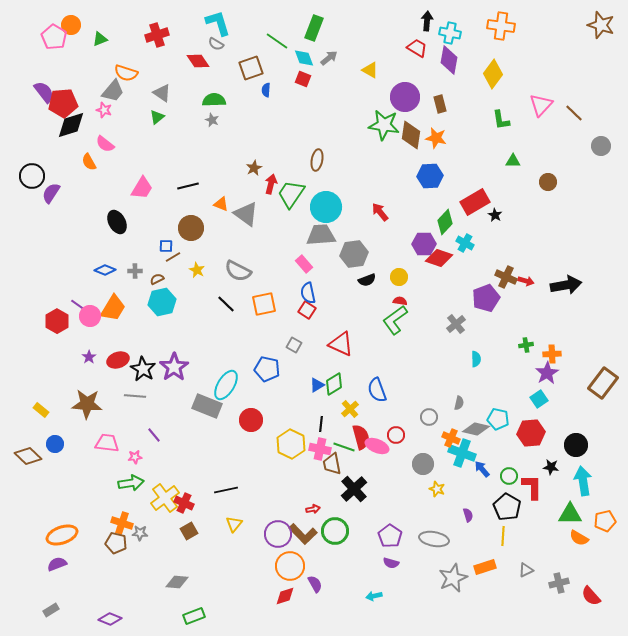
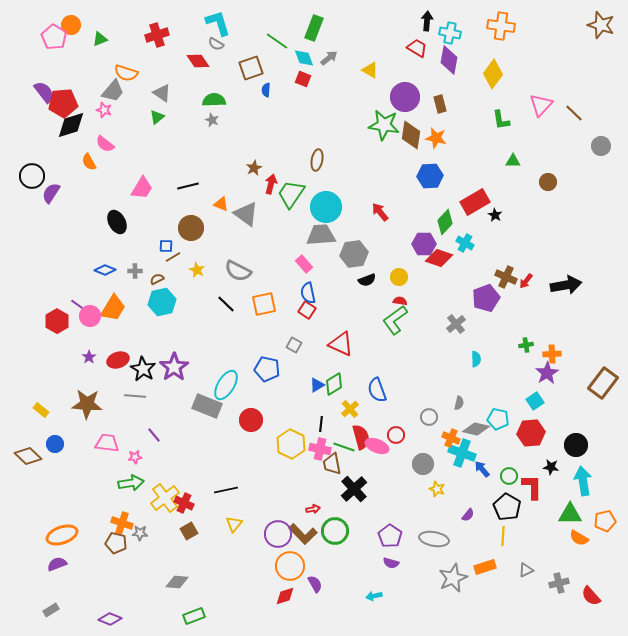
red arrow at (526, 281): rotated 112 degrees clockwise
cyan square at (539, 399): moved 4 px left, 2 px down
purple semicircle at (468, 515): rotated 56 degrees clockwise
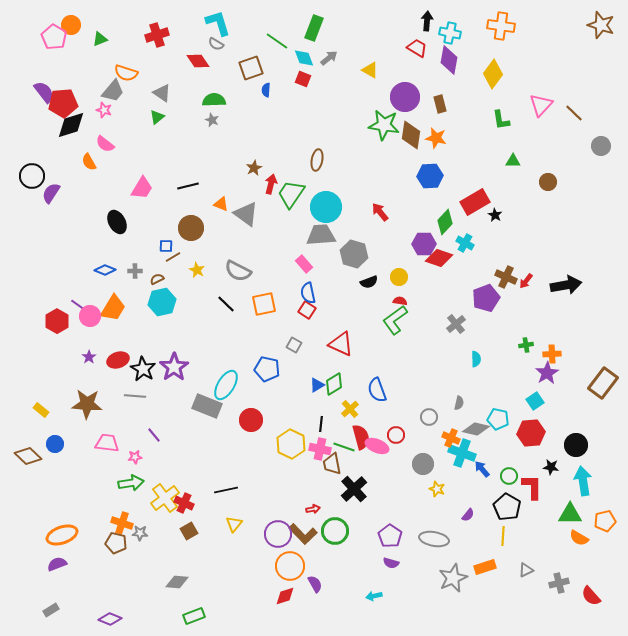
gray hexagon at (354, 254): rotated 24 degrees clockwise
black semicircle at (367, 280): moved 2 px right, 2 px down
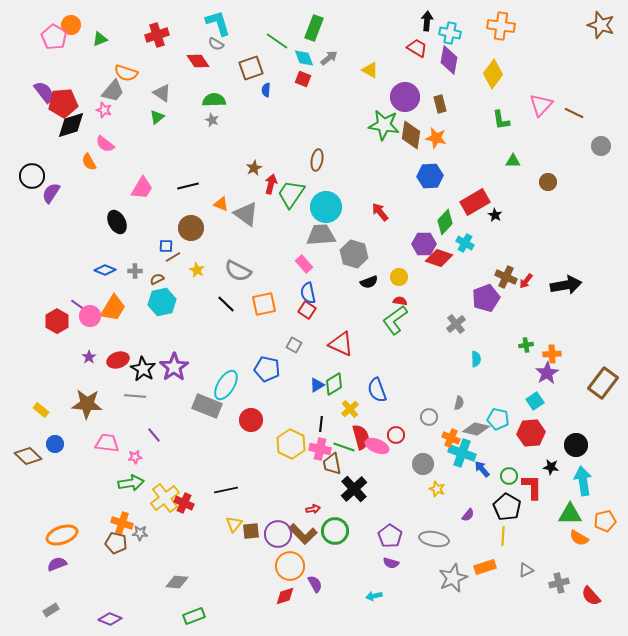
brown line at (574, 113): rotated 18 degrees counterclockwise
brown square at (189, 531): moved 62 px right; rotated 24 degrees clockwise
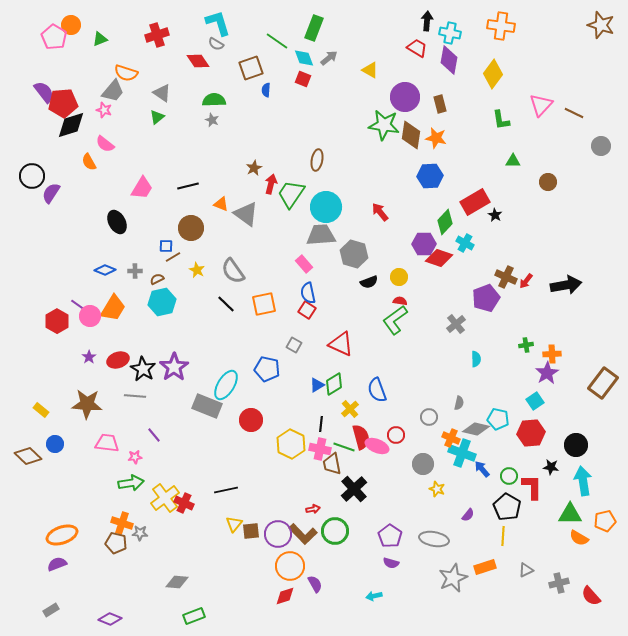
gray semicircle at (238, 271): moved 5 px left; rotated 28 degrees clockwise
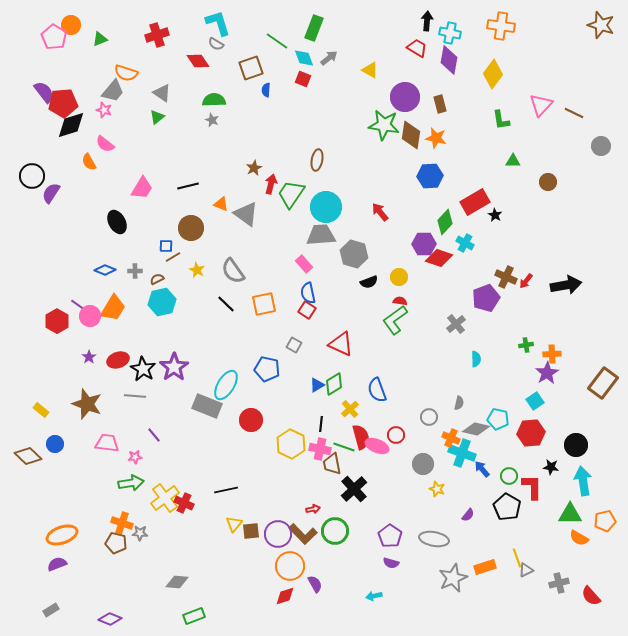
brown star at (87, 404): rotated 16 degrees clockwise
yellow line at (503, 536): moved 14 px right, 22 px down; rotated 24 degrees counterclockwise
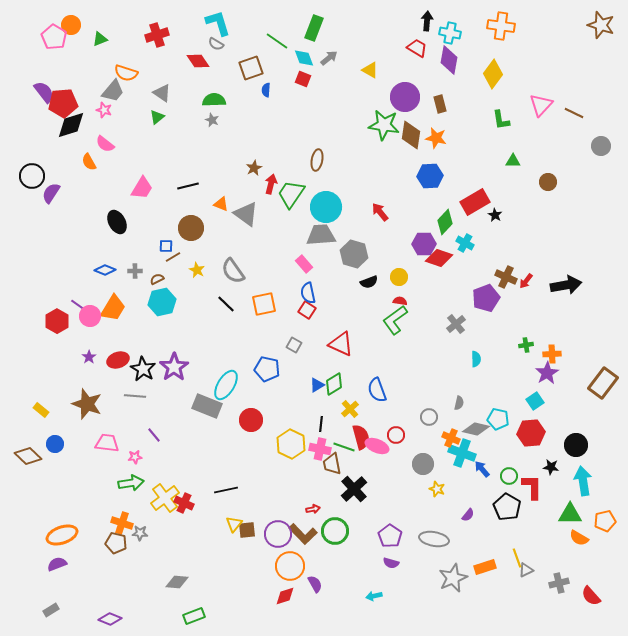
brown square at (251, 531): moved 4 px left, 1 px up
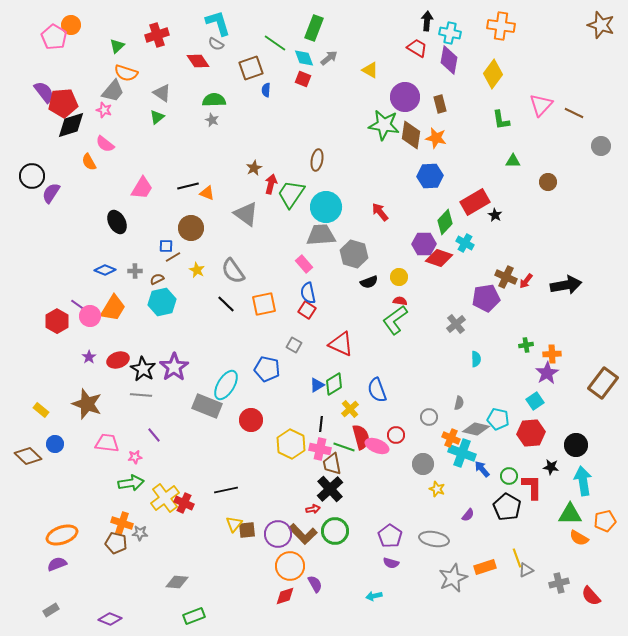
green triangle at (100, 39): moved 17 px right, 7 px down; rotated 21 degrees counterclockwise
green line at (277, 41): moved 2 px left, 2 px down
orange triangle at (221, 204): moved 14 px left, 11 px up
purple pentagon at (486, 298): rotated 12 degrees clockwise
gray line at (135, 396): moved 6 px right, 1 px up
black cross at (354, 489): moved 24 px left
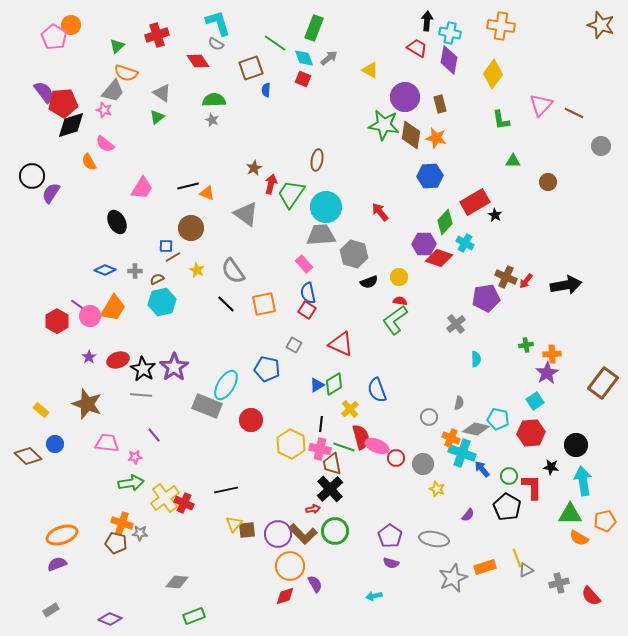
red circle at (396, 435): moved 23 px down
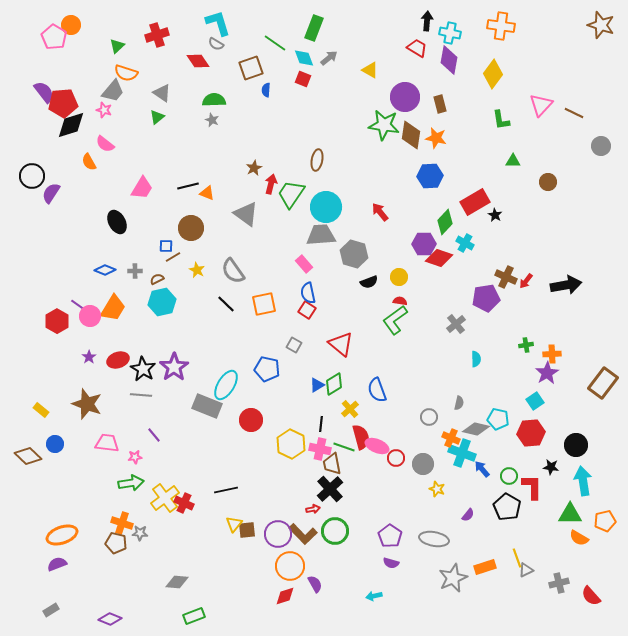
red triangle at (341, 344): rotated 16 degrees clockwise
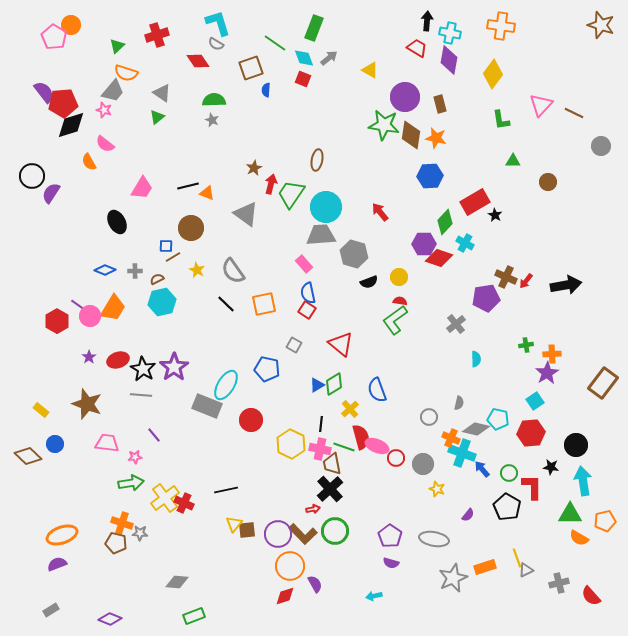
green circle at (509, 476): moved 3 px up
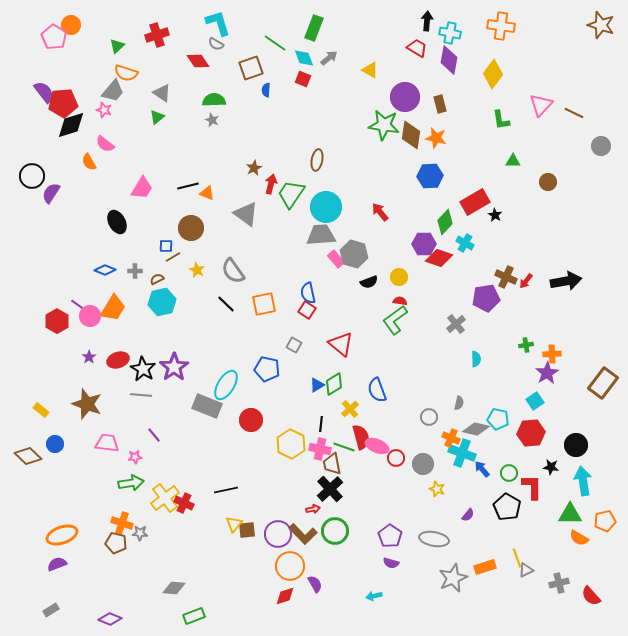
pink rectangle at (304, 264): moved 32 px right, 5 px up
black arrow at (566, 285): moved 4 px up
gray diamond at (177, 582): moved 3 px left, 6 px down
